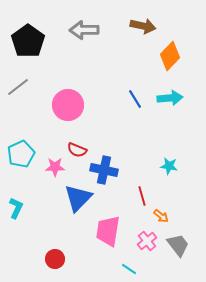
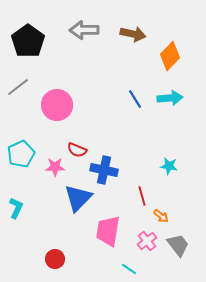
brown arrow: moved 10 px left, 8 px down
pink circle: moved 11 px left
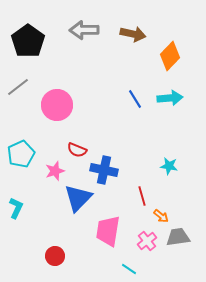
pink star: moved 4 px down; rotated 18 degrees counterclockwise
gray trapezoid: moved 8 px up; rotated 60 degrees counterclockwise
red circle: moved 3 px up
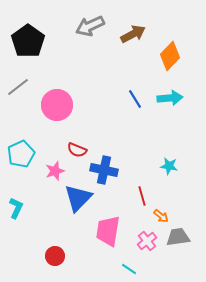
gray arrow: moved 6 px right, 4 px up; rotated 24 degrees counterclockwise
brown arrow: rotated 40 degrees counterclockwise
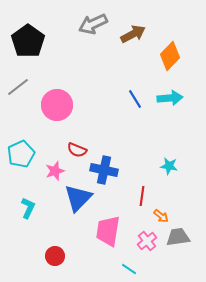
gray arrow: moved 3 px right, 2 px up
red line: rotated 24 degrees clockwise
cyan L-shape: moved 12 px right
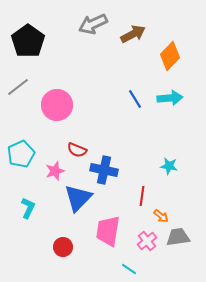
red circle: moved 8 px right, 9 px up
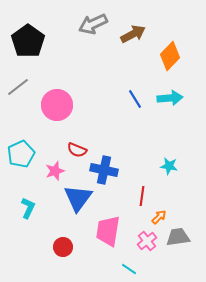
blue triangle: rotated 8 degrees counterclockwise
orange arrow: moved 2 px left, 1 px down; rotated 84 degrees counterclockwise
